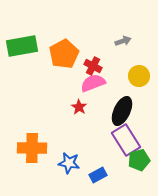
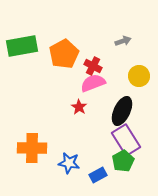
green pentagon: moved 16 px left, 1 px down; rotated 15 degrees counterclockwise
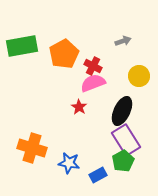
orange cross: rotated 16 degrees clockwise
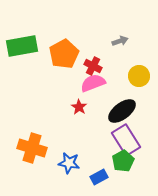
gray arrow: moved 3 px left
black ellipse: rotated 28 degrees clockwise
blue rectangle: moved 1 px right, 2 px down
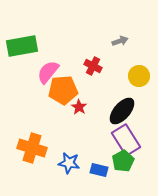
orange pentagon: moved 1 px left, 36 px down; rotated 24 degrees clockwise
pink semicircle: moved 45 px left, 11 px up; rotated 30 degrees counterclockwise
black ellipse: rotated 12 degrees counterclockwise
blue rectangle: moved 7 px up; rotated 42 degrees clockwise
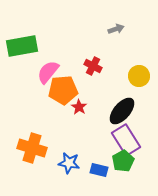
gray arrow: moved 4 px left, 12 px up
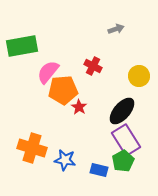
blue star: moved 4 px left, 3 px up
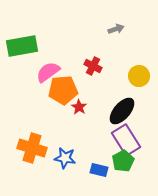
pink semicircle: rotated 15 degrees clockwise
blue star: moved 2 px up
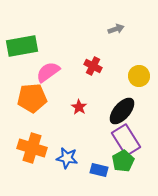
orange pentagon: moved 31 px left, 8 px down
blue star: moved 2 px right
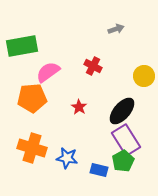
yellow circle: moved 5 px right
